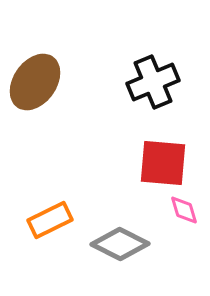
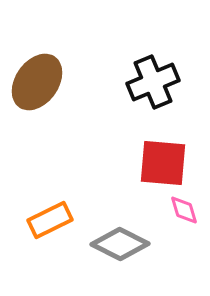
brown ellipse: moved 2 px right
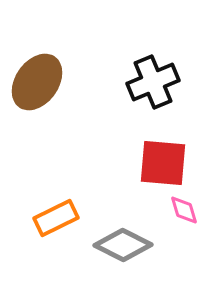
orange rectangle: moved 6 px right, 2 px up
gray diamond: moved 3 px right, 1 px down
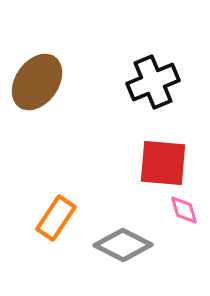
orange rectangle: rotated 30 degrees counterclockwise
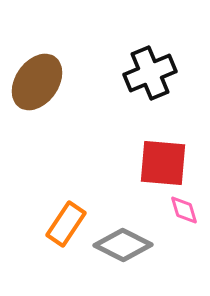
black cross: moved 3 px left, 9 px up
orange rectangle: moved 10 px right, 6 px down
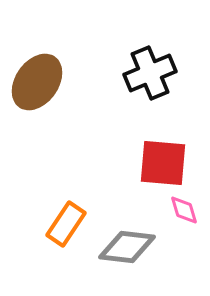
gray diamond: moved 4 px right, 2 px down; rotated 20 degrees counterclockwise
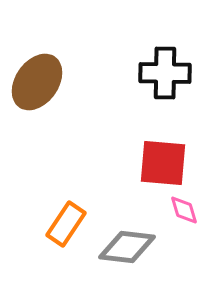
black cross: moved 15 px right; rotated 24 degrees clockwise
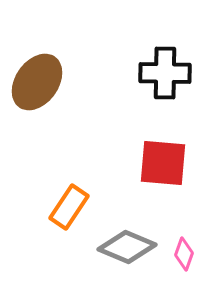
pink diamond: moved 44 px down; rotated 36 degrees clockwise
orange rectangle: moved 3 px right, 17 px up
gray diamond: rotated 16 degrees clockwise
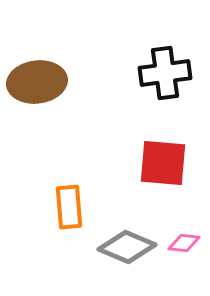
black cross: rotated 9 degrees counterclockwise
brown ellipse: rotated 48 degrees clockwise
orange rectangle: rotated 39 degrees counterclockwise
pink diamond: moved 11 px up; rotated 76 degrees clockwise
